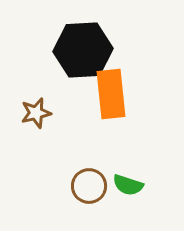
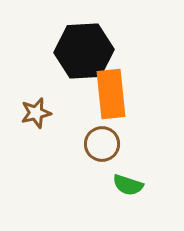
black hexagon: moved 1 px right, 1 px down
brown circle: moved 13 px right, 42 px up
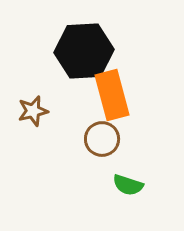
orange rectangle: moved 1 px right, 1 px down; rotated 9 degrees counterclockwise
brown star: moved 3 px left, 2 px up
brown circle: moved 5 px up
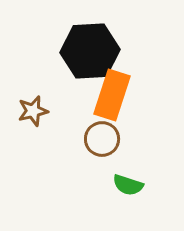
black hexagon: moved 6 px right
orange rectangle: rotated 33 degrees clockwise
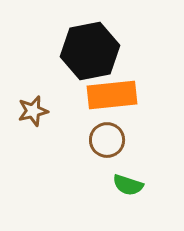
black hexagon: rotated 8 degrees counterclockwise
orange rectangle: rotated 66 degrees clockwise
brown circle: moved 5 px right, 1 px down
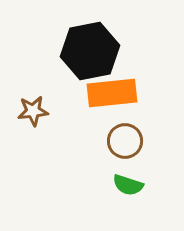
orange rectangle: moved 2 px up
brown star: rotated 8 degrees clockwise
brown circle: moved 18 px right, 1 px down
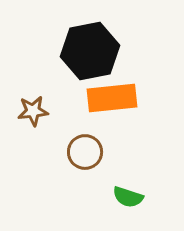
orange rectangle: moved 5 px down
brown circle: moved 40 px left, 11 px down
green semicircle: moved 12 px down
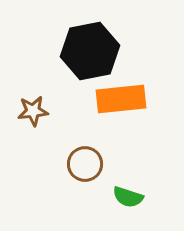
orange rectangle: moved 9 px right, 1 px down
brown circle: moved 12 px down
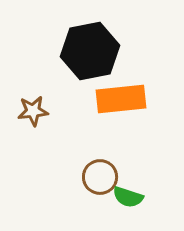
brown circle: moved 15 px right, 13 px down
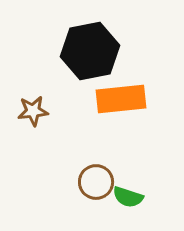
brown circle: moved 4 px left, 5 px down
